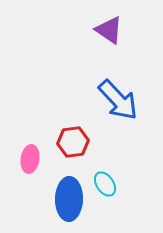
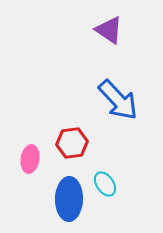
red hexagon: moved 1 px left, 1 px down
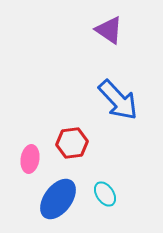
cyan ellipse: moved 10 px down
blue ellipse: moved 11 px left; rotated 36 degrees clockwise
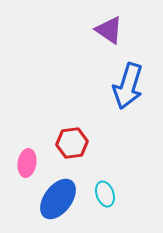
blue arrow: moved 10 px right, 14 px up; rotated 60 degrees clockwise
pink ellipse: moved 3 px left, 4 px down
cyan ellipse: rotated 15 degrees clockwise
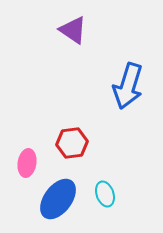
purple triangle: moved 36 px left
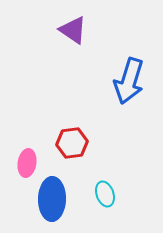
blue arrow: moved 1 px right, 5 px up
blue ellipse: moved 6 px left; rotated 36 degrees counterclockwise
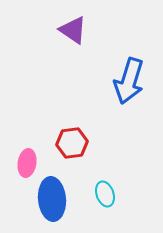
blue ellipse: rotated 6 degrees counterclockwise
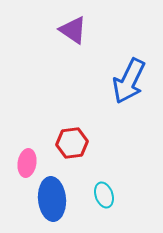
blue arrow: rotated 9 degrees clockwise
cyan ellipse: moved 1 px left, 1 px down
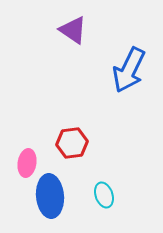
blue arrow: moved 11 px up
blue ellipse: moved 2 px left, 3 px up
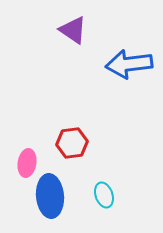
blue arrow: moved 6 px up; rotated 57 degrees clockwise
